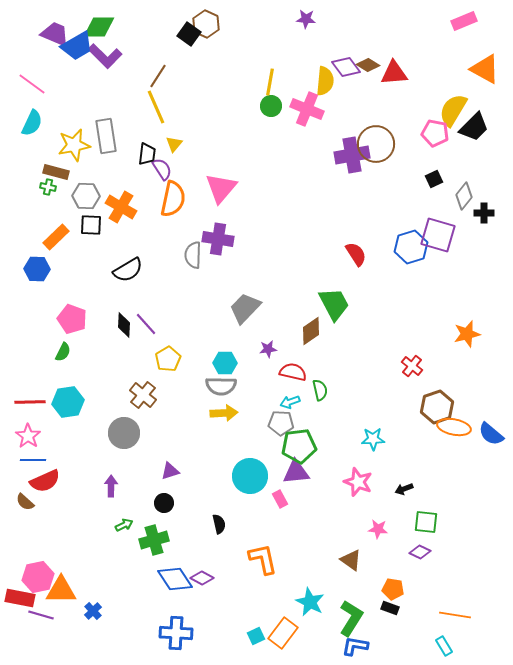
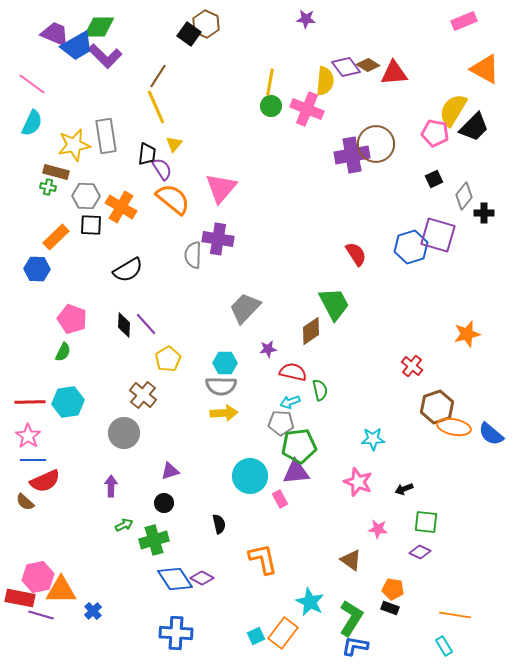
orange semicircle at (173, 199): rotated 63 degrees counterclockwise
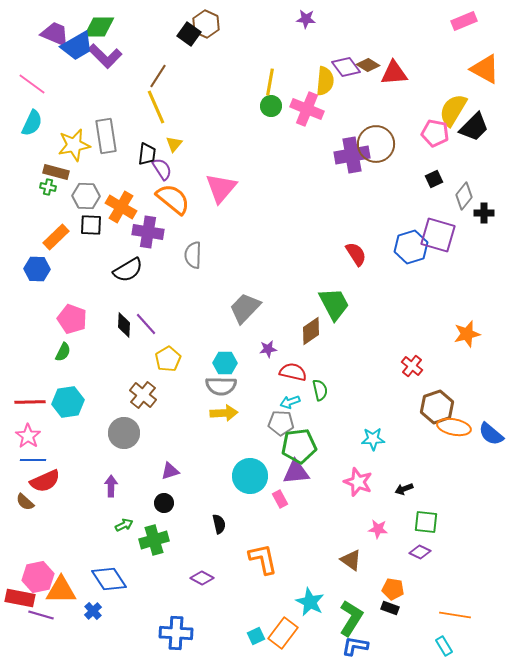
purple cross at (218, 239): moved 70 px left, 7 px up
blue diamond at (175, 579): moved 66 px left
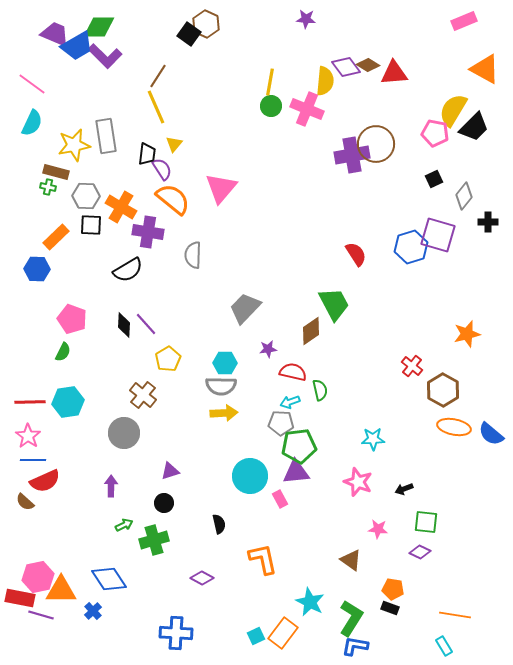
black cross at (484, 213): moved 4 px right, 9 px down
brown hexagon at (437, 407): moved 6 px right, 17 px up; rotated 12 degrees counterclockwise
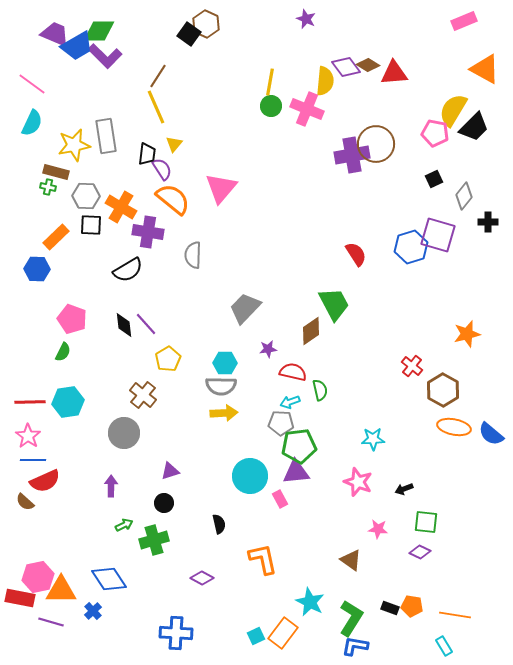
purple star at (306, 19): rotated 18 degrees clockwise
green diamond at (99, 27): moved 4 px down
black diamond at (124, 325): rotated 10 degrees counterclockwise
orange pentagon at (393, 589): moved 19 px right, 17 px down
purple line at (41, 615): moved 10 px right, 7 px down
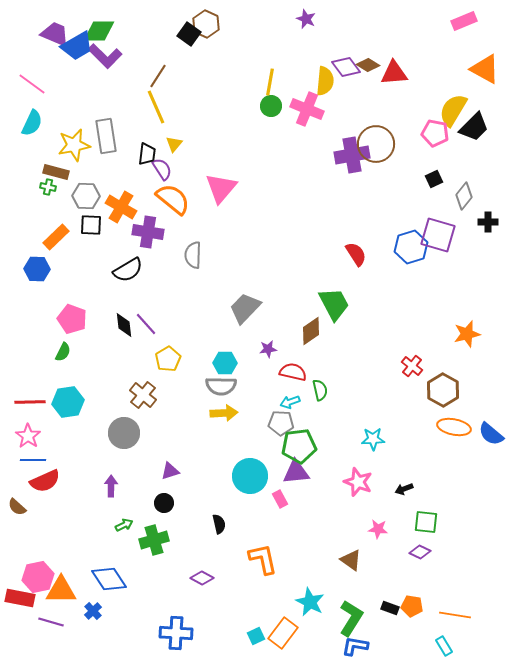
brown semicircle at (25, 502): moved 8 px left, 5 px down
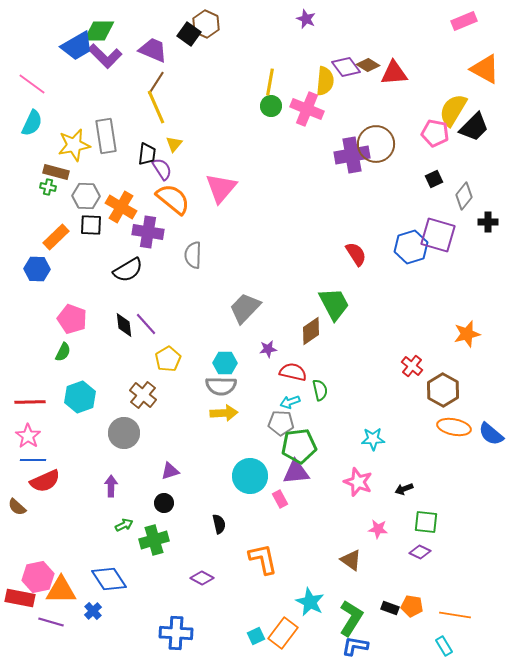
purple trapezoid at (55, 34): moved 98 px right, 16 px down
brown line at (158, 76): moved 2 px left, 7 px down
cyan hexagon at (68, 402): moved 12 px right, 5 px up; rotated 12 degrees counterclockwise
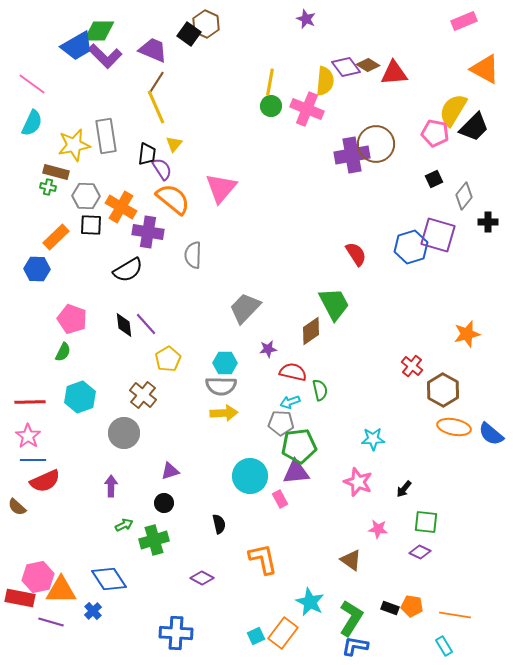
black arrow at (404, 489): rotated 30 degrees counterclockwise
